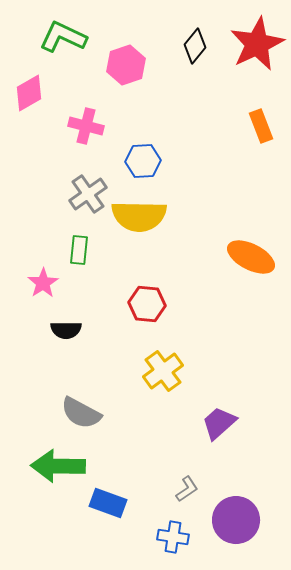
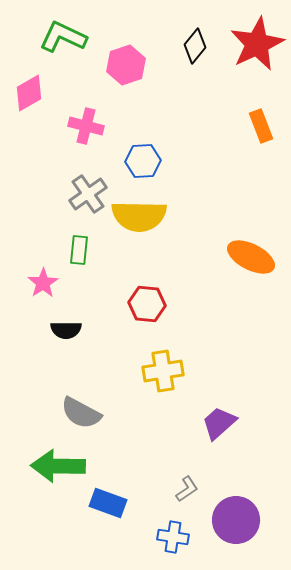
yellow cross: rotated 27 degrees clockwise
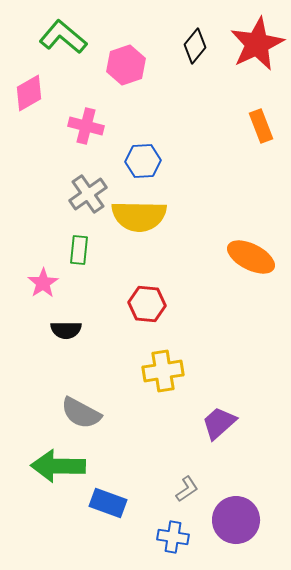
green L-shape: rotated 15 degrees clockwise
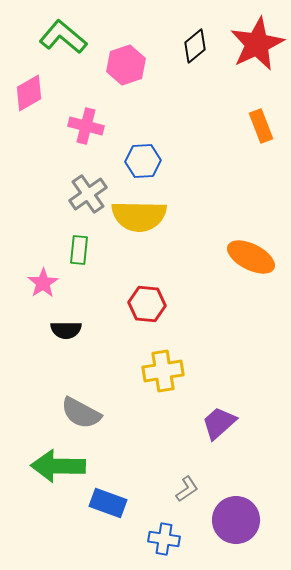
black diamond: rotated 12 degrees clockwise
blue cross: moved 9 px left, 2 px down
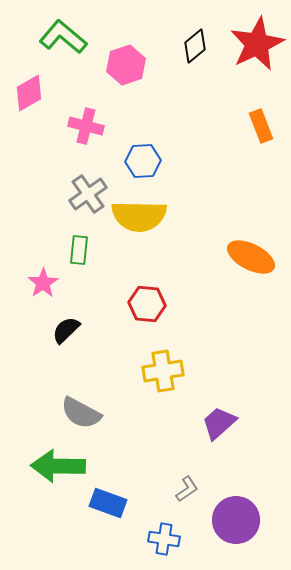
black semicircle: rotated 136 degrees clockwise
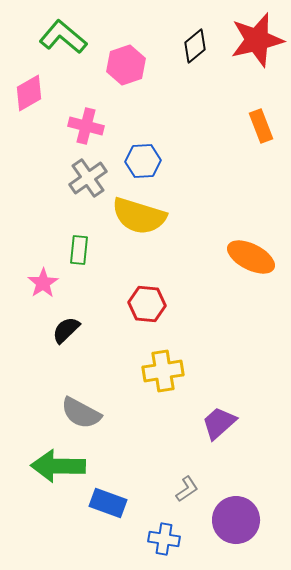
red star: moved 4 px up; rotated 12 degrees clockwise
gray cross: moved 16 px up
yellow semicircle: rotated 16 degrees clockwise
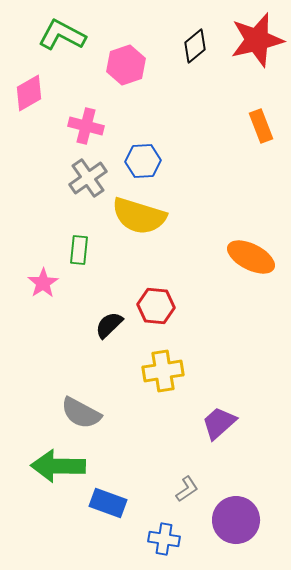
green L-shape: moved 1 px left, 2 px up; rotated 12 degrees counterclockwise
red hexagon: moved 9 px right, 2 px down
black semicircle: moved 43 px right, 5 px up
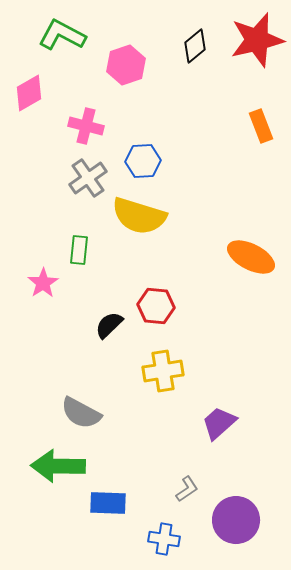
blue rectangle: rotated 18 degrees counterclockwise
